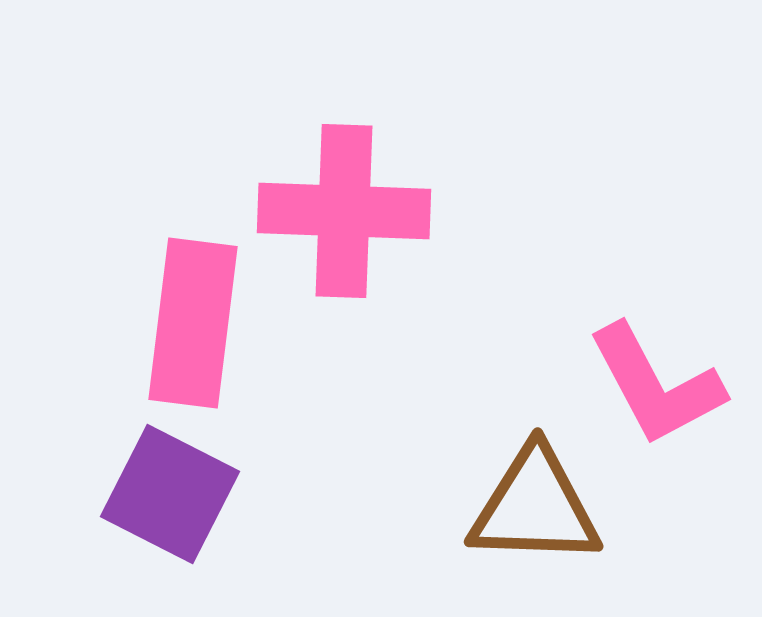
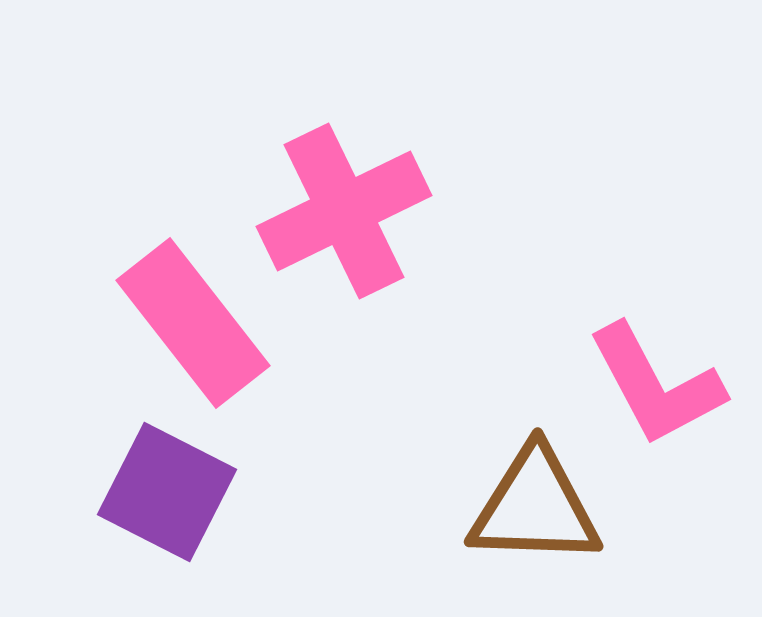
pink cross: rotated 28 degrees counterclockwise
pink rectangle: rotated 45 degrees counterclockwise
purple square: moved 3 px left, 2 px up
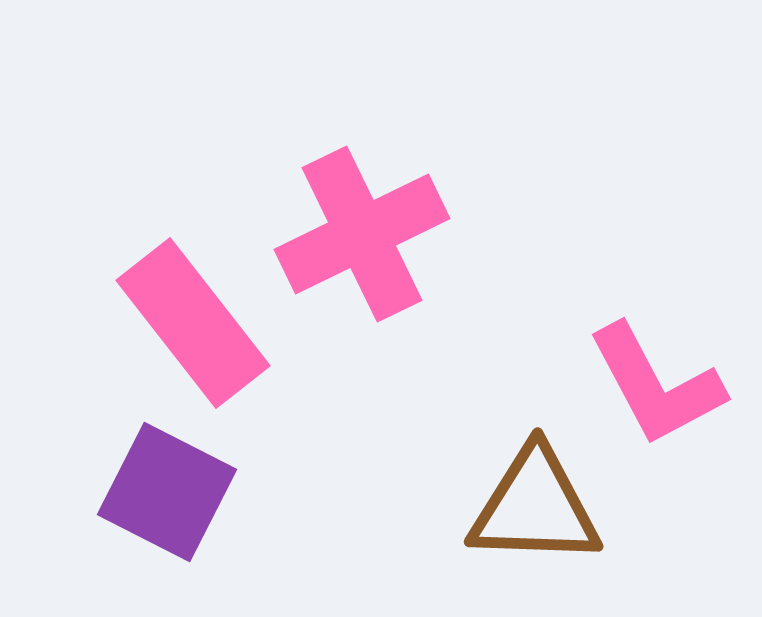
pink cross: moved 18 px right, 23 px down
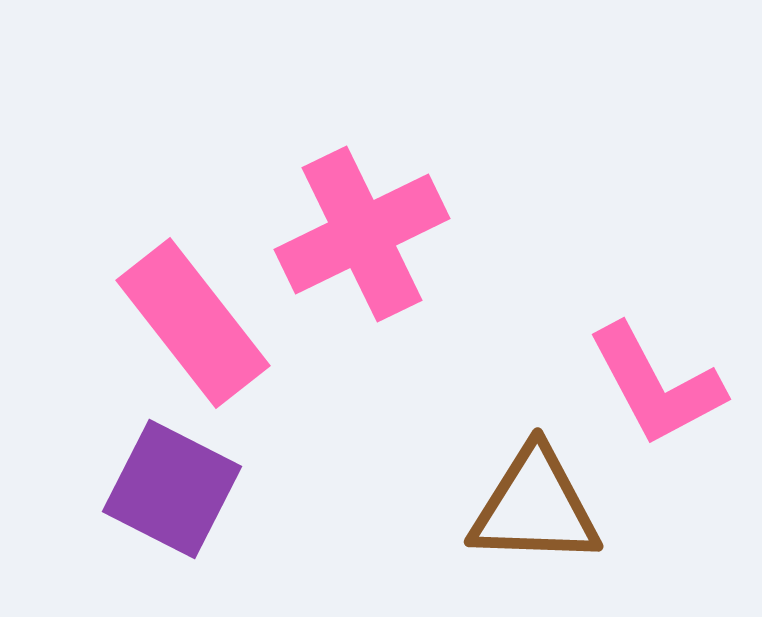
purple square: moved 5 px right, 3 px up
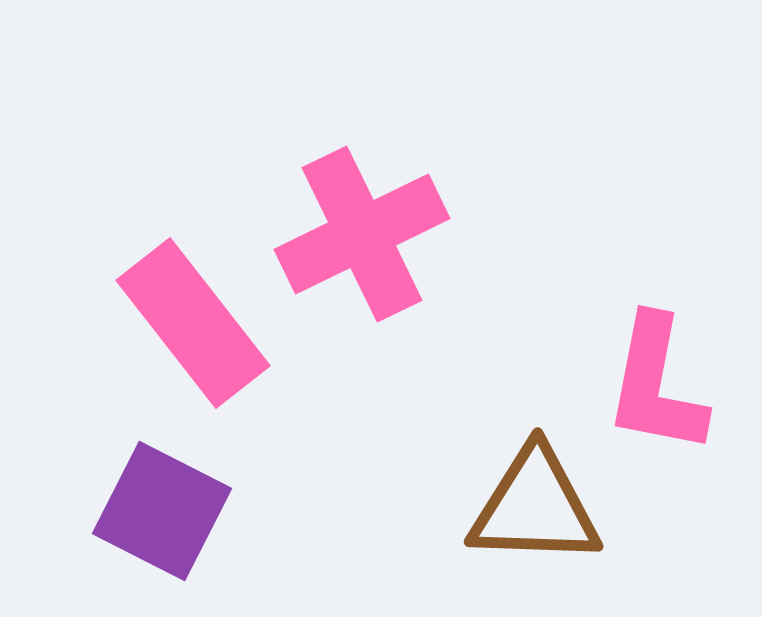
pink L-shape: rotated 39 degrees clockwise
purple square: moved 10 px left, 22 px down
